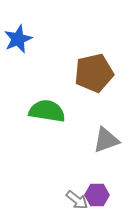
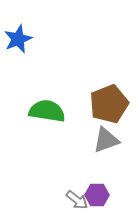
brown pentagon: moved 15 px right, 31 px down; rotated 9 degrees counterclockwise
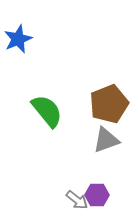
green semicircle: rotated 42 degrees clockwise
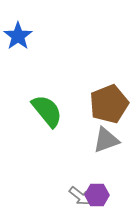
blue star: moved 3 px up; rotated 12 degrees counterclockwise
gray arrow: moved 3 px right, 4 px up
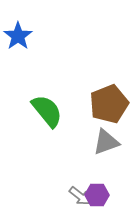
gray triangle: moved 2 px down
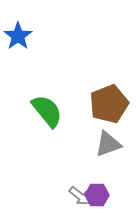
gray triangle: moved 2 px right, 2 px down
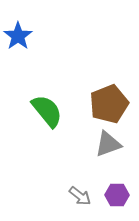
purple hexagon: moved 20 px right
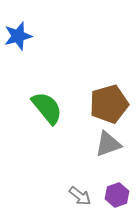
blue star: rotated 20 degrees clockwise
brown pentagon: rotated 6 degrees clockwise
green semicircle: moved 3 px up
purple hexagon: rotated 20 degrees counterclockwise
